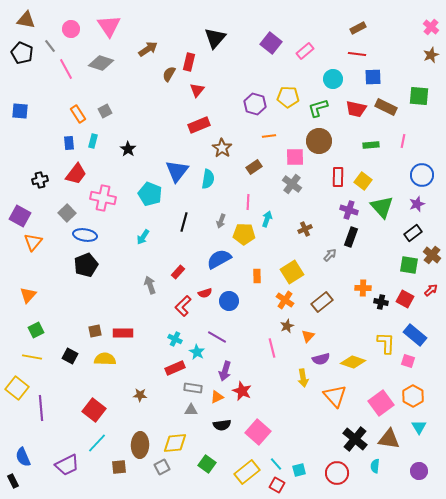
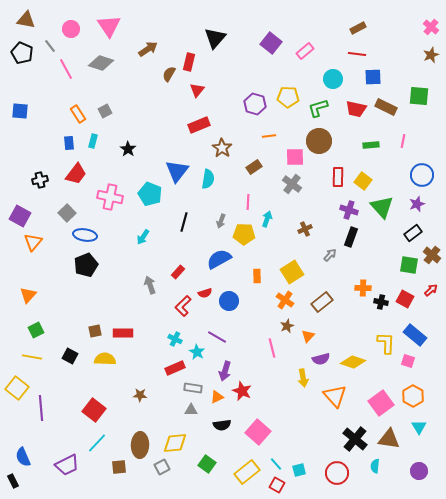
pink cross at (103, 198): moved 7 px right, 1 px up
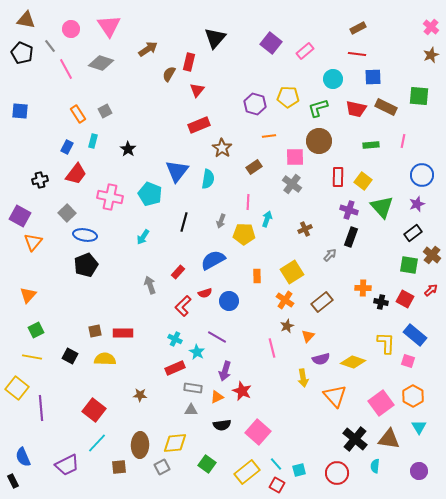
blue rectangle at (69, 143): moved 2 px left, 4 px down; rotated 32 degrees clockwise
blue semicircle at (219, 259): moved 6 px left, 1 px down
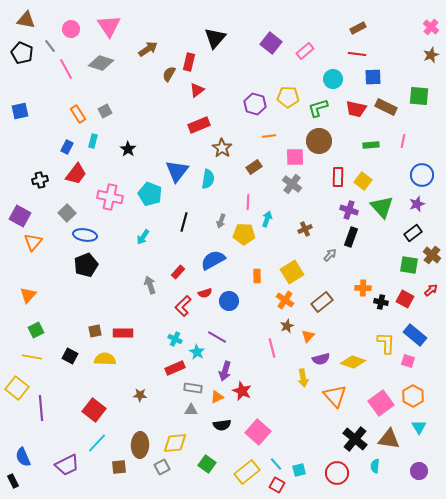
red triangle at (197, 90): rotated 14 degrees clockwise
blue square at (20, 111): rotated 18 degrees counterclockwise
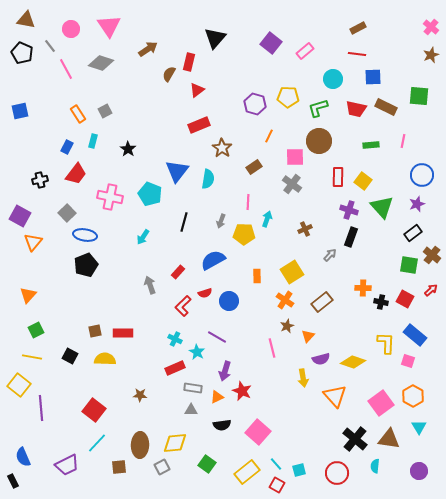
orange line at (269, 136): rotated 56 degrees counterclockwise
yellow square at (17, 388): moved 2 px right, 3 px up
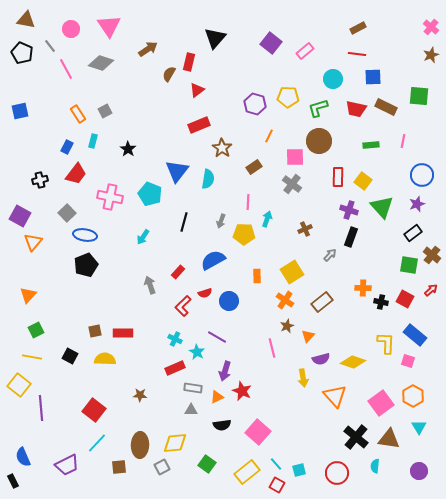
black cross at (355, 439): moved 1 px right, 2 px up
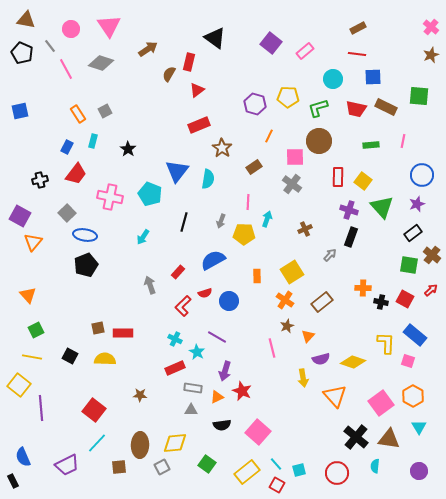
black triangle at (215, 38): rotated 35 degrees counterclockwise
orange triangle at (28, 295): rotated 24 degrees counterclockwise
brown square at (95, 331): moved 3 px right, 3 px up
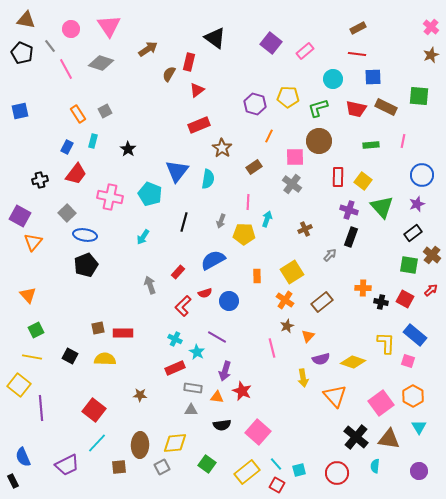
orange triangle at (217, 397): rotated 32 degrees clockwise
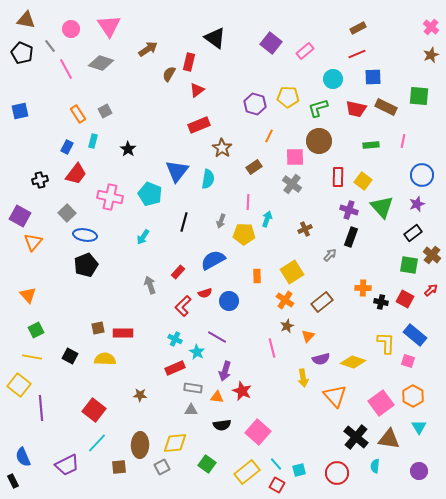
red line at (357, 54): rotated 30 degrees counterclockwise
